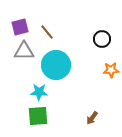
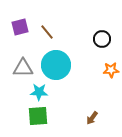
gray triangle: moved 1 px left, 17 px down
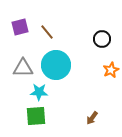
orange star: rotated 21 degrees counterclockwise
green square: moved 2 px left
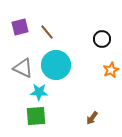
gray triangle: rotated 25 degrees clockwise
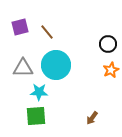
black circle: moved 6 px right, 5 px down
gray triangle: rotated 25 degrees counterclockwise
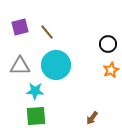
gray triangle: moved 3 px left, 2 px up
cyan star: moved 4 px left, 1 px up
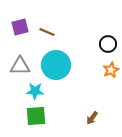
brown line: rotated 28 degrees counterclockwise
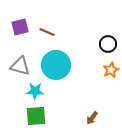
gray triangle: rotated 15 degrees clockwise
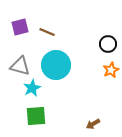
cyan star: moved 3 px left, 3 px up; rotated 30 degrees counterclockwise
brown arrow: moved 1 px right, 6 px down; rotated 24 degrees clockwise
